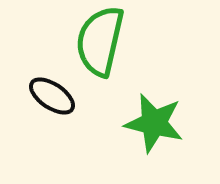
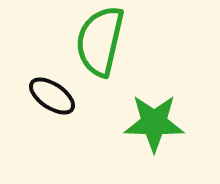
green star: rotated 12 degrees counterclockwise
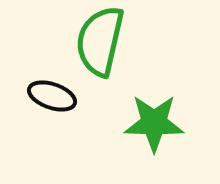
black ellipse: rotated 15 degrees counterclockwise
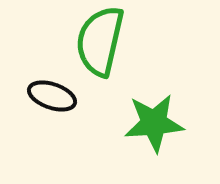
green star: rotated 6 degrees counterclockwise
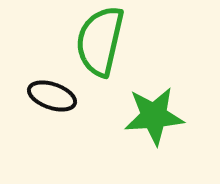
green star: moved 7 px up
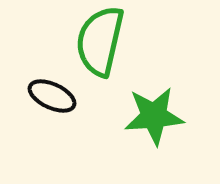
black ellipse: rotated 6 degrees clockwise
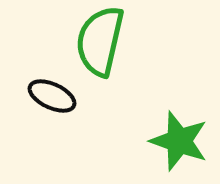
green star: moved 25 px right, 25 px down; rotated 24 degrees clockwise
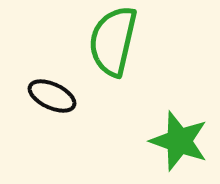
green semicircle: moved 13 px right
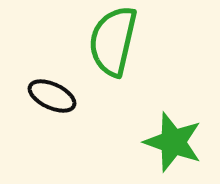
green star: moved 6 px left, 1 px down
